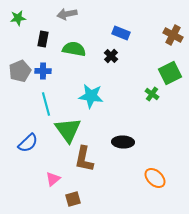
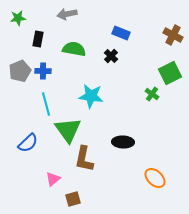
black rectangle: moved 5 px left
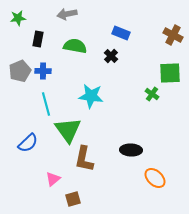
green semicircle: moved 1 px right, 3 px up
green square: rotated 25 degrees clockwise
black ellipse: moved 8 px right, 8 px down
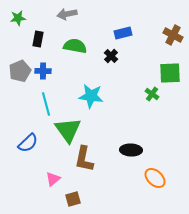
blue rectangle: moved 2 px right; rotated 36 degrees counterclockwise
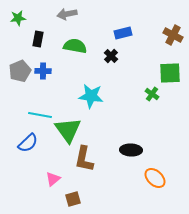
cyan line: moved 6 px left, 11 px down; rotated 65 degrees counterclockwise
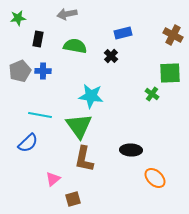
green triangle: moved 11 px right, 4 px up
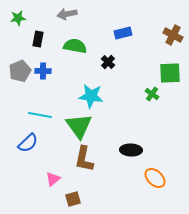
black cross: moved 3 px left, 6 px down
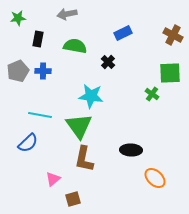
blue rectangle: rotated 12 degrees counterclockwise
gray pentagon: moved 2 px left
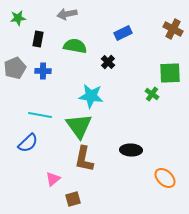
brown cross: moved 6 px up
gray pentagon: moved 3 px left, 3 px up
orange ellipse: moved 10 px right
